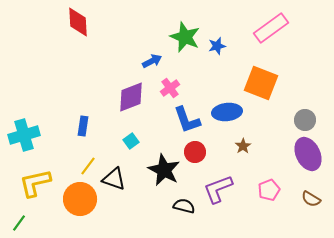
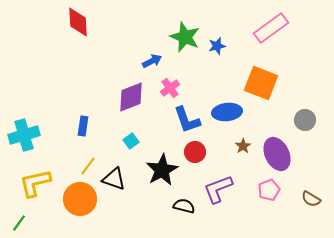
purple ellipse: moved 31 px left
black star: moved 2 px left; rotated 16 degrees clockwise
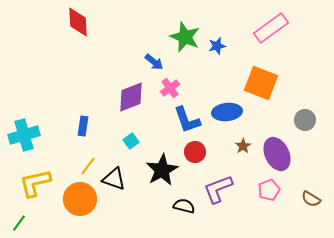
blue arrow: moved 2 px right, 1 px down; rotated 66 degrees clockwise
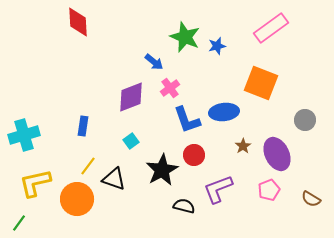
blue ellipse: moved 3 px left
red circle: moved 1 px left, 3 px down
orange circle: moved 3 px left
